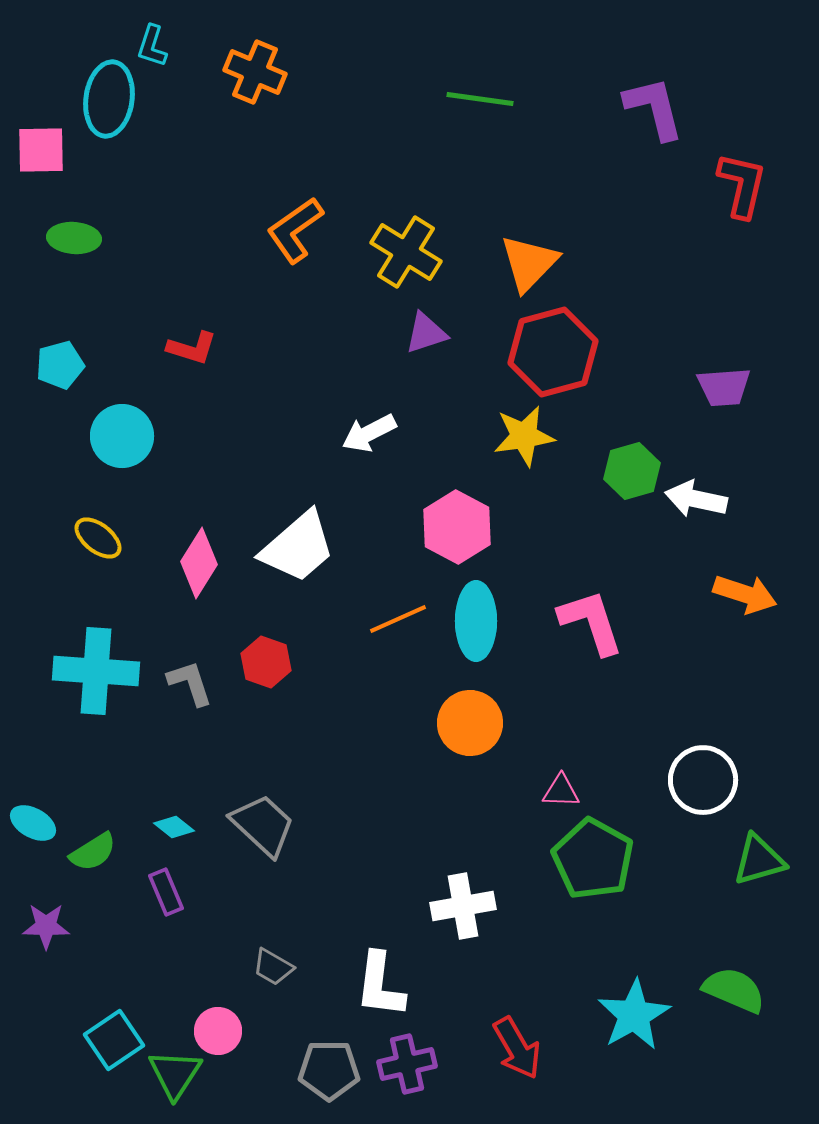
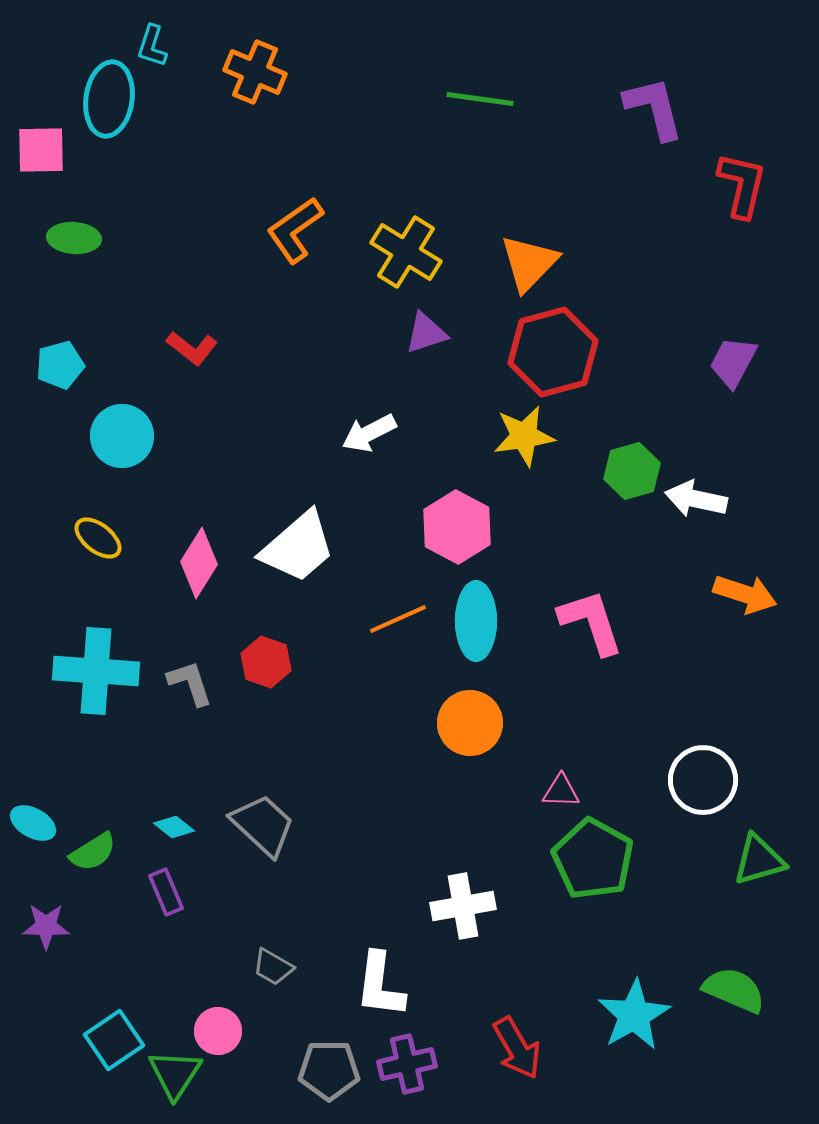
red L-shape at (192, 348): rotated 21 degrees clockwise
purple trapezoid at (724, 387): moved 9 px right, 25 px up; rotated 122 degrees clockwise
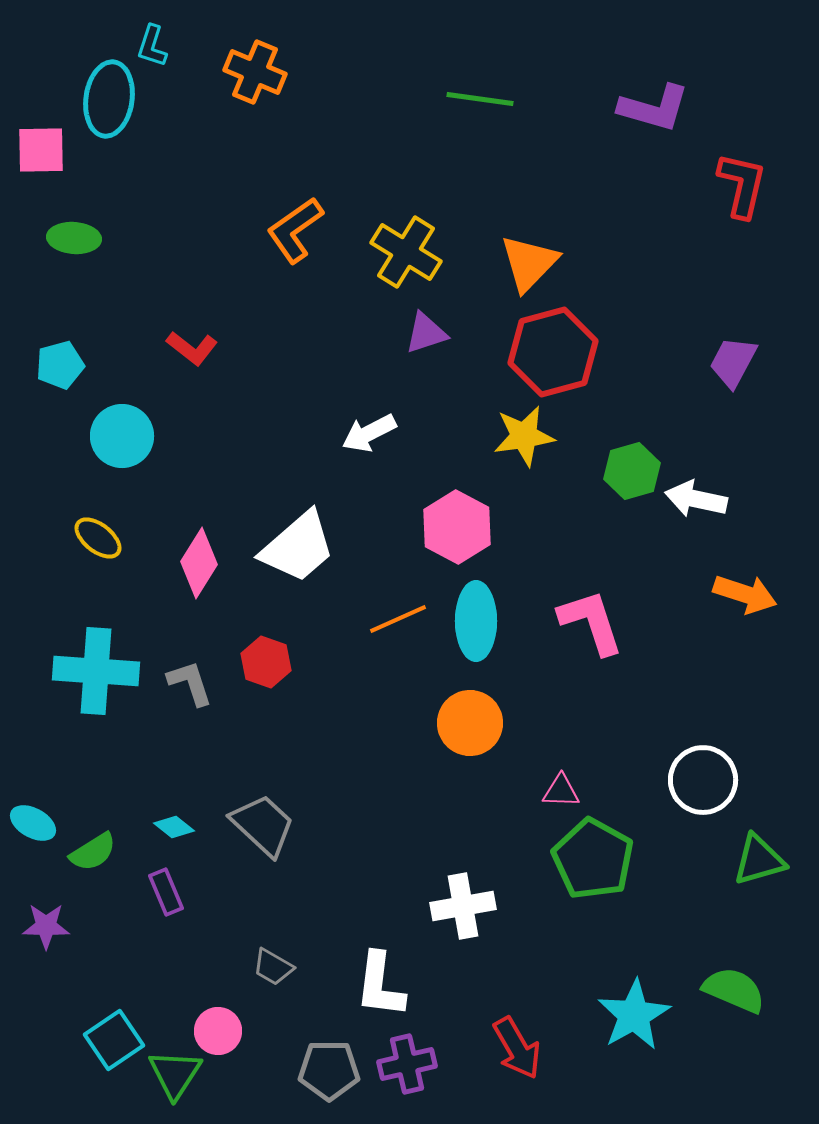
purple L-shape at (654, 108): rotated 120 degrees clockwise
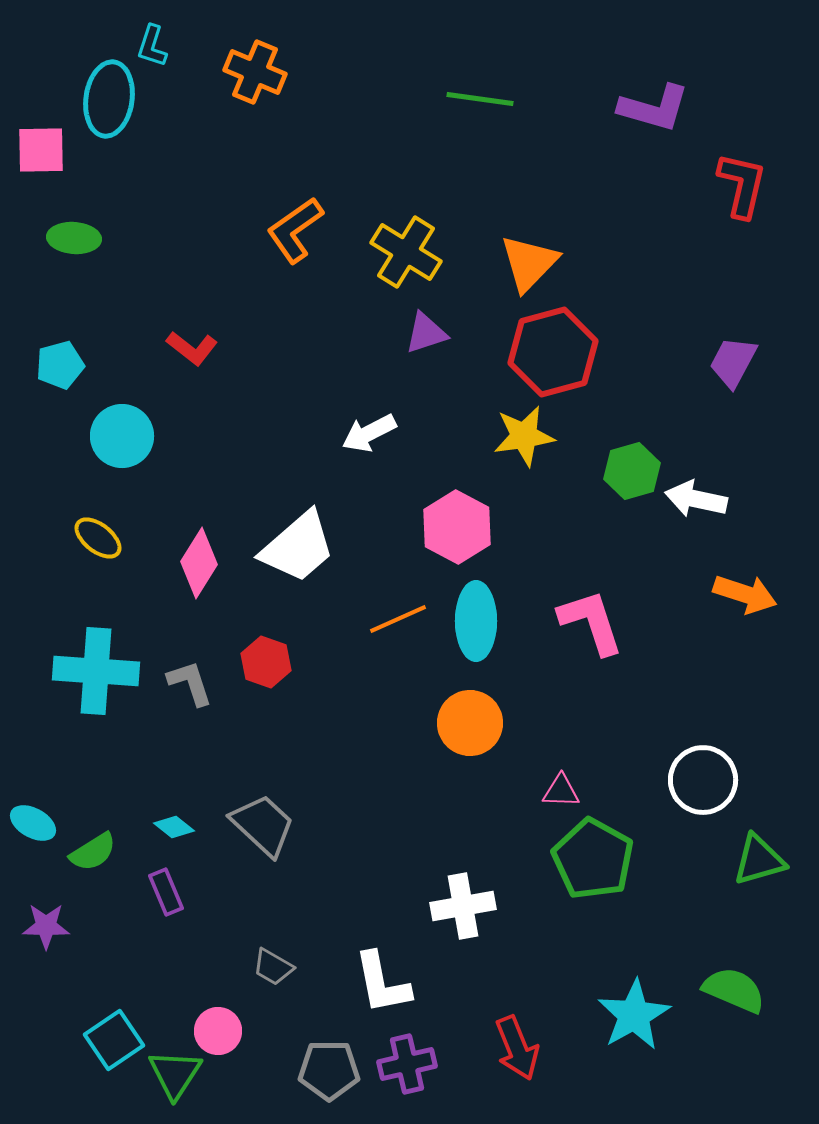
white L-shape at (380, 985): moved 2 px right, 2 px up; rotated 18 degrees counterclockwise
red arrow at (517, 1048): rotated 8 degrees clockwise
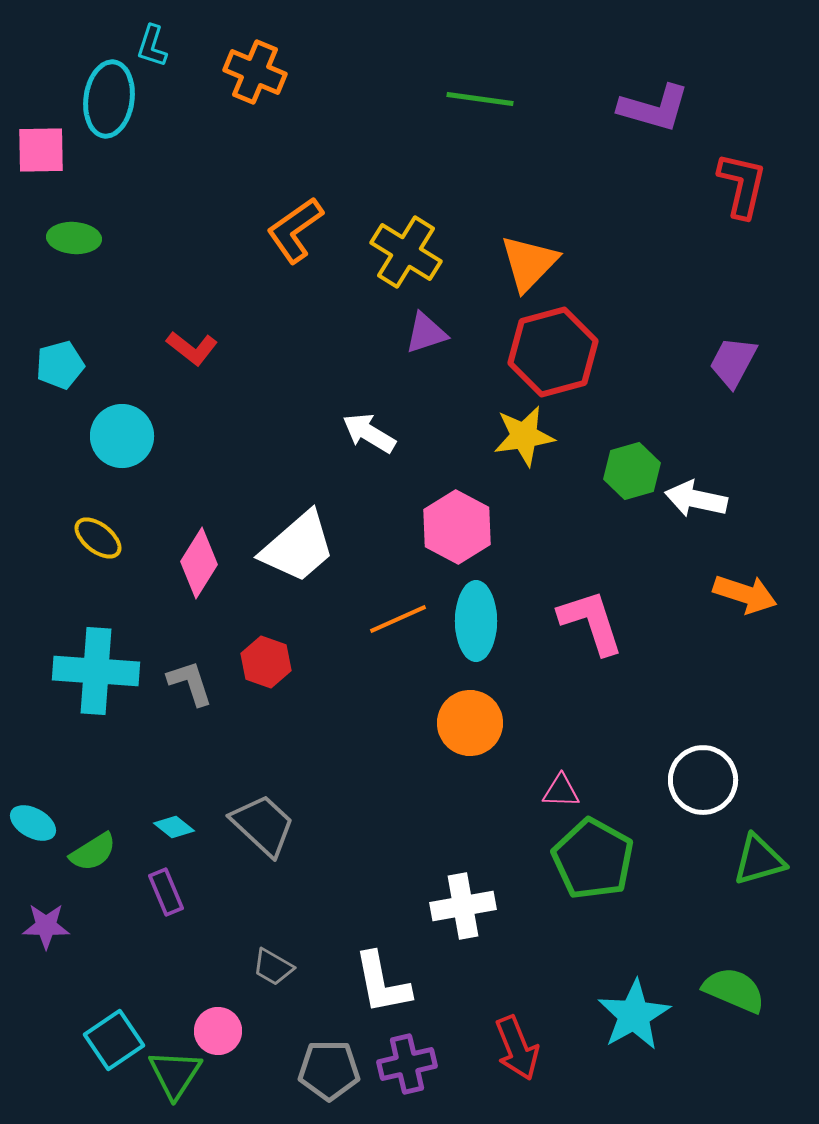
white arrow at (369, 433): rotated 58 degrees clockwise
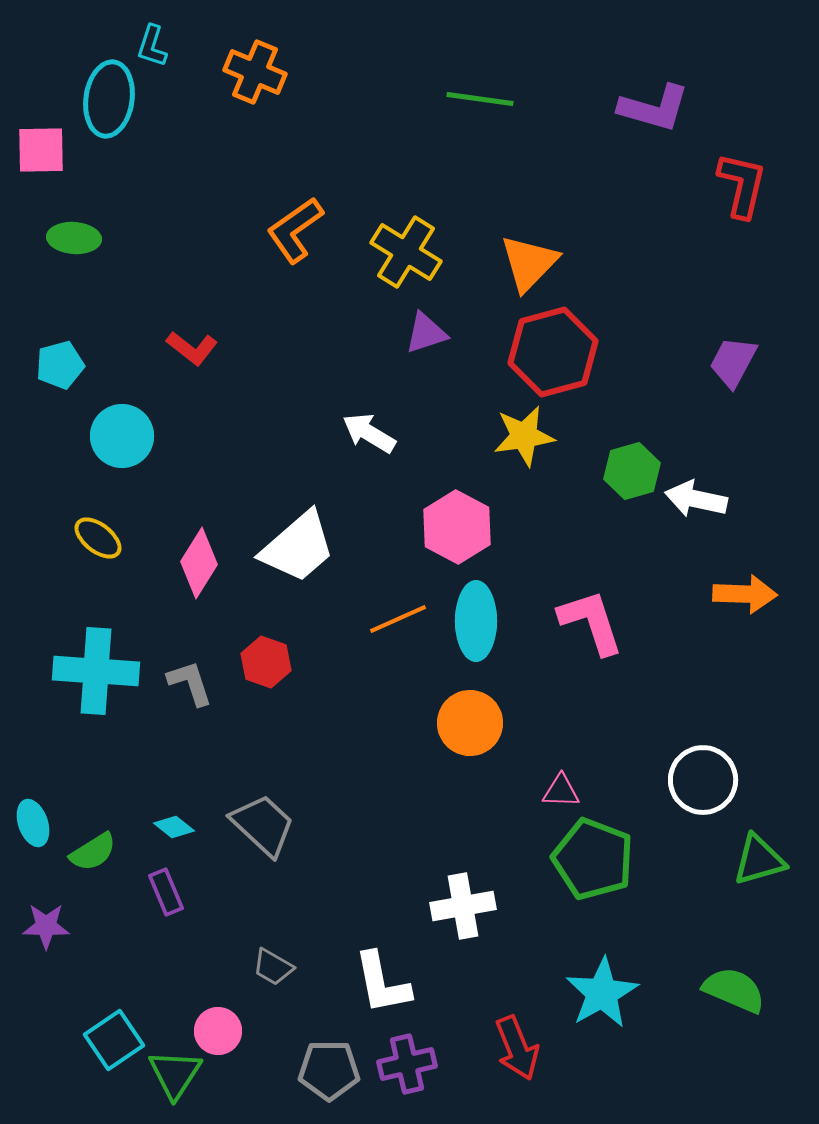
orange arrow at (745, 594): rotated 16 degrees counterclockwise
cyan ellipse at (33, 823): rotated 42 degrees clockwise
green pentagon at (593, 859): rotated 8 degrees counterclockwise
cyan star at (634, 1015): moved 32 px left, 22 px up
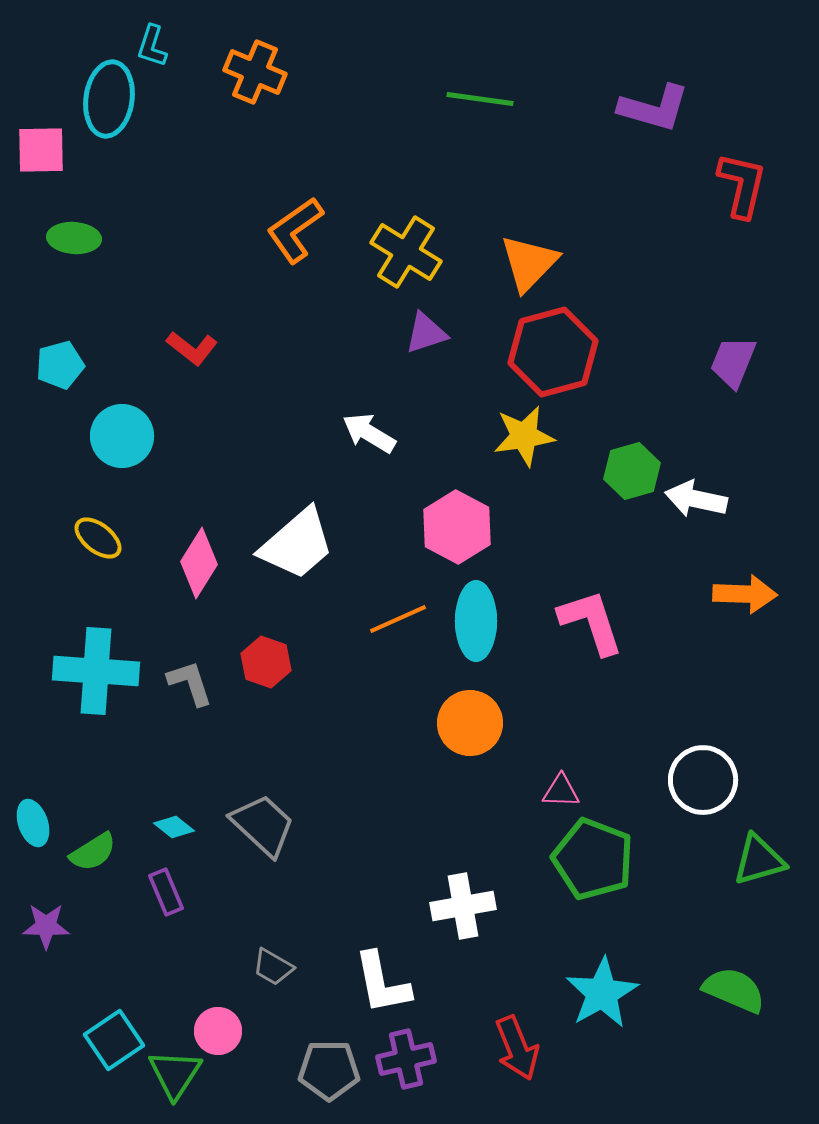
purple trapezoid at (733, 362): rotated 6 degrees counterclockwise
white trapezoid at (298, 547): moved 1 px left, 3 px up
purple cross at (407, 1064): moved 1 px left, 5 px up
